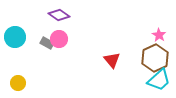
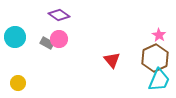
cyan trapezoid: rotated 25 degrees counterclockwise
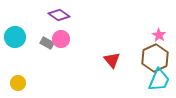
pink circle: moved 2 px right
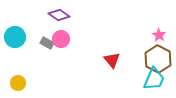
brown hexagon: moved 3 px right, 1 px down; rotated 8 degrees counterclockwise
cyan trapezoid: moved 5 px left, 1 px up
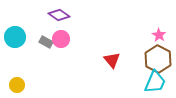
gray rectangle: moved 1 px left, 1 px up
cyan trapezoid: moved 1 px right, 3 px down
yellow circle: moved 1 px left, 2 px down
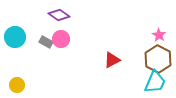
red triangle: rotated 42 degrees clockwise
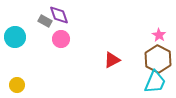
purple diamond: rotated 35 degrees clockwise
gray rectangle: moved 1 px left, 21 px up
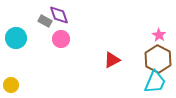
cyan circle: moved 1 px right, 1 px down
yellow circle: moved 6 px left
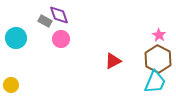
red triangle: moved 1 px right, 1 px down
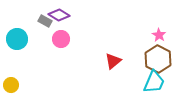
purple diamond: rotated 40 degrees counterclockwise
cyan circle: moved 1 px right, 1 px down
red triangle: rotated 12 degrees counterclockwise
cyan trapezoid: moved 1 px left
